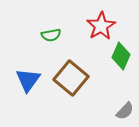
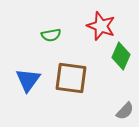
red star: rotated 20 degrees counterclockwise
brown square: rotated 32 degrees counterclockwise
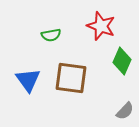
green diamond: moved 1 px right, 5 px down
blue triangle: rotated 12 degrees counterclockwise
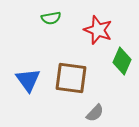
red star: moved 3 px left, 4 px down
green semicircle: moved 17 px up
gray semicircle: moved 30 px left, 2 px down
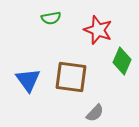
brown square: moved 1 px up
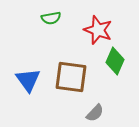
green diamond: moved 7 px left
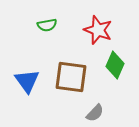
green semicircle: moved 4 px left, 7 px down
green diamond: moved 4 px down
blue triangle: moved 1 px left, 1 px down
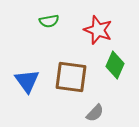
green semicircle: moved 2 px right, 4 px up
